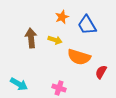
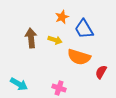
blue trapezoid: moved 3 px left, 4 px down
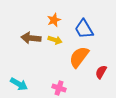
orange star: moved 8 px left, 3 px down
brown arrow: rotated 78 degrees counterclockwise
orange semicircle: rotated 110 degrees clockwise
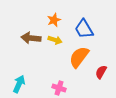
cyan arrow: rotated 96 degrees counterclockwise
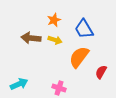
cyan arrow: rotated 42 degrees clockwise
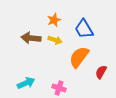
cyan arrow: moved 7 px right, 1 px up
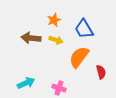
yellow arrow: moved 1 px right
red semicircle: rotated 136 degrees clockwise
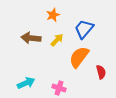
orange star: moved 1 px left, 5 px up
blue trapezoid: rotated 70 degrees clockwise
yellow arrow: moved 1 px right; rotated 64 degrees counterclockwise
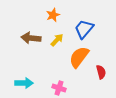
cyan arrow: moved 2 px left; rotated 24 degrees clockwise
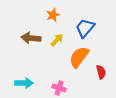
blue trapezoid: moved 1 px right, 1 px up
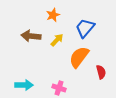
brown arrow: moved 2 px up
cyan arrow: moved 2 px down
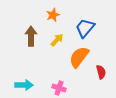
brown arrow: rotated 84 degrees clockwise
